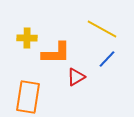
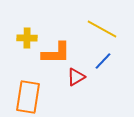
blue line: moved 4 px left, 2 px down
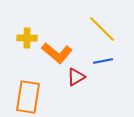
yellow line: rotated 16 degrees clockwise
orange L-shape: moved 1 px right; rotated 40 degrees clockwise
blue line: rotated 36 degrees clockwise
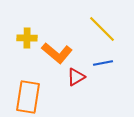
blue line: moved 2 px down
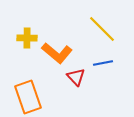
red triangle: rotated 42 degrees counterclockwise
orange rectangle: rotated 28 degrees counterclockwise
